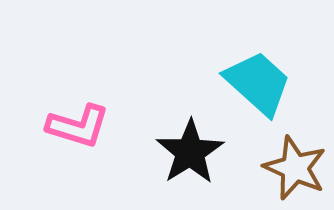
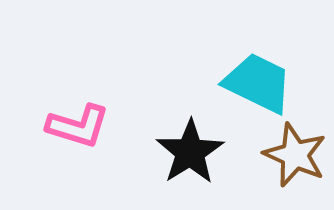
cyan trapezoid: rotated 16 degrees counterclockwise
brown star: moved 13 px up
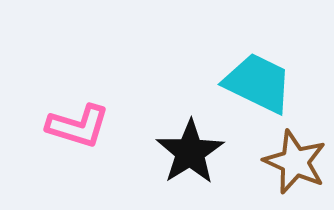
brown star: moved 7 px down
